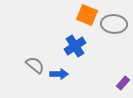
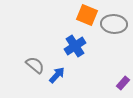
blue arrow: moved 2 px left, 1 px down; rotated 48 degrees counterclockwise
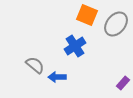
gray ellipse: moved 2 px right; rotated 55 degrees counterclockwise
blue arrow: moved 2 px down; rotated 132 degrees counterclockwise
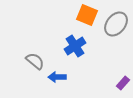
gray semicircle: moved 4 px up
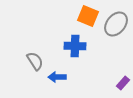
orange square: moved 1 px right, 1 px down
blue cross: rotated 35 degrees clockwise
gray semicircle: rotated 18 degrees clockwise
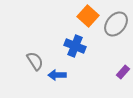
orange square: rotated 20 degrees clockwise
blue cross: rotated 20 degrees clockwise
blue arrow: moved 2 px up
purple rectangle: moved 11 px up
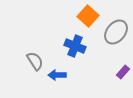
gray ellipse: moved 8 px down
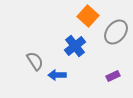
blue cross: rotated 30 degrees clockwise
purple rectangle: moved 10 px left, 4 px down; rotated 24 degrees clockwise
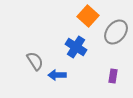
blue cross: moved 1 px right, 1 px down; rotated 20 degrees counterclockwise
purple rectangle: rotated 56 degrees counterclockwise
